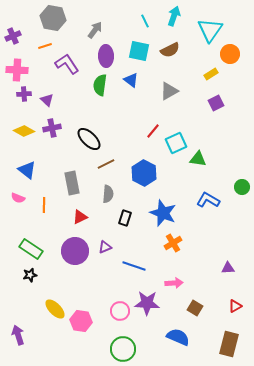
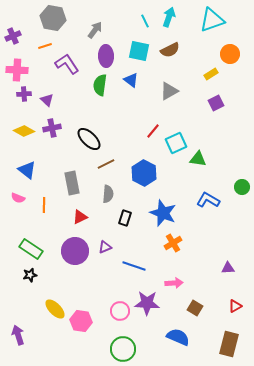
cyan arrow at (174, 16): moved 5 px left, 1 px down
cyan triangle at (210, 30): moved 2 px right, 10 px up; rotated 36 degrees clockwise
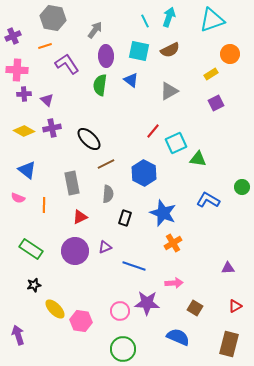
black star at (30, 275): moved 4 px right, 10 px down
